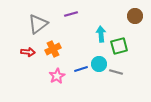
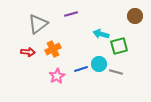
cyan arrow: rotated 70 degrees counterclockwise
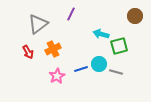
purple line: rotated 48 degrees counterclockwise
red arrow: rotated 56 degrees clockwise
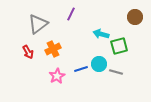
brown circle: moved 1 px down
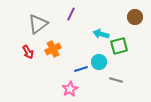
cyan circle: moved 2 px up
gray line: moved 8 px down
pink star: moved 13 px right, 13 px down
